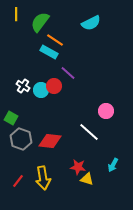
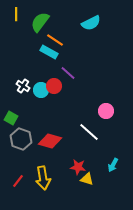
red diamond: rotated 10 degrees clockwise
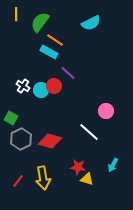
gray hexagon: rotated 15 degrees clockwise
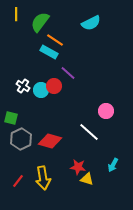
green square: rotated 16 degrees counterclockwise
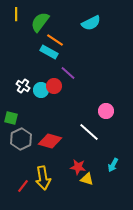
red line: moved 5 px right, 5 px down
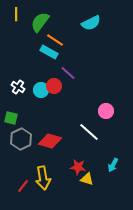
white cross: moved 5 px left, 1 px down
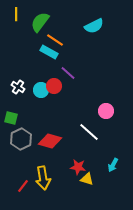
cyan semicircle: moved 3 px right, 3 px down
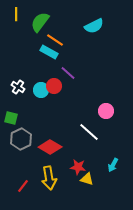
red diamond: moved 6 px down; rotated 15 degrees clockwise
yellow arrow: moved 6 px right
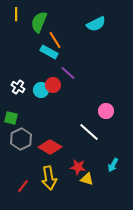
green semicircle: moved 1 px left; rotated 15 degrees counterclockwise
cyan semicircle: moved 2 px right, 2 px up
orange line: rotated 24 degrees clockwise
red circle: moved 1 px left, 1 px up
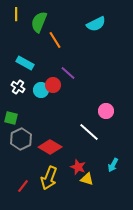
cyan rectangle: moved 24 px left, 11 px down
red star: rotated 14 degrees clockwise
yellow arrow: rotated 30 degrees clockwise
